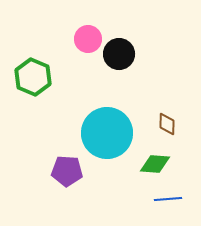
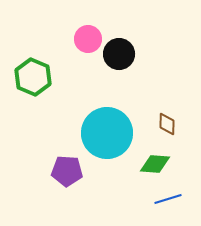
blue line: rotated 12 degrees counterclockwise
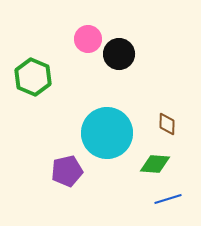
purple pentagon: rotated 16 degrees counterclockwise
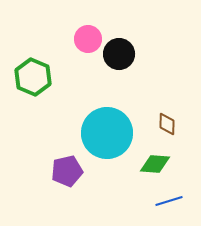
blue line: moved 1 px right, 2 px down
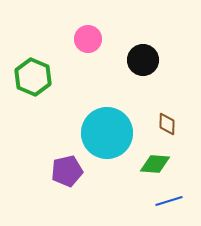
black circle: moved 24 px right, 6 px down
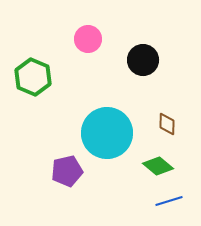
green diamond: moved 3 px right, 2 px down; rotated 36 degrees clockwise
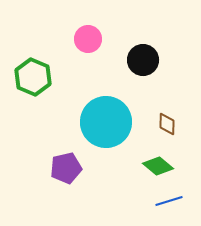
cyan circle: moved 1 px left, 11 px up
purple pentagon: moved 1 px left, 3 px up
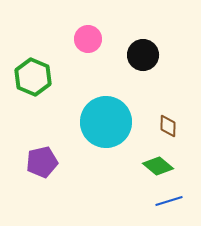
black circle: moved 5 px up
brown diamond: moved 1 px right, 2 px down
purple pentagon: moved 24 px left, 6 px up
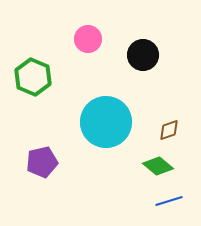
brown diamond: moved 1 px right, 4 px down; rotated 70 degrees clockwise
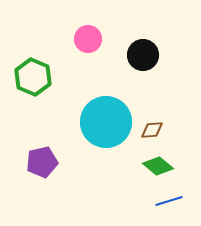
brown diamond: moved 17 px left; rotated 15 degrees clockwise
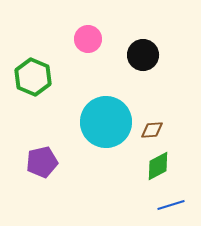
green diamond: rotated 68 degrees counterclockwise
blue line: moved 2 px right, 4 px down
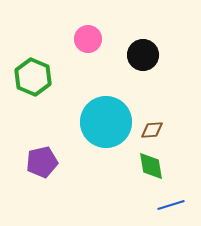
green diamond: moved 7 px left; rotated 72 degrees counterclockwise
